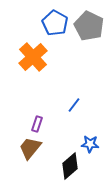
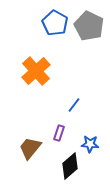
orange cross: moved 3 px right, 14 px down
purple rectangle: moved 22 px right, 9 px down
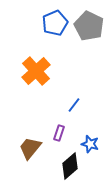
blue pentagon: rotated 20 degrees clockwise
blue star: rotated 12 degrees clockwise
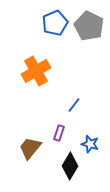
orange cross: rotated 12 degrees clockwise
black diamond: rotated 20 degrees counterclockwise
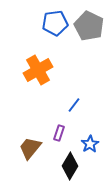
blue pentagon: rotated 15 degrees clockwise
orange cross: moved 2 px right, 1 px up
blue star: rotated 24 degrees clockwise
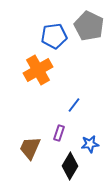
blue pentagon: moved 1 px left, 13 px down
blue star: rotated 24 degrees clockwise
brown trapezoid: rotated 15 degrees counterclockwise
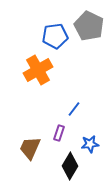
blue pentagon: moved 1 px right
blue line: moved 4 px down
